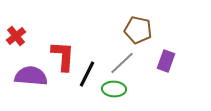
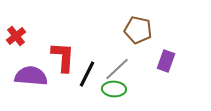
red L-shape: moved 1 px down
gray line: moved 5 px left, 6 px down
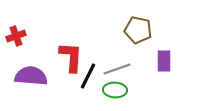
red cross: rotated 18 degrees clockwise
red L-shape: moved 8 px right
purple rectangle: moved 2 px left; rotated 20 degrees counterclockwise
gray line: rotated 24 degrees clockwise
black line: moved 1 px right, 2 px down
green ellipse: moved 1 px right, 1 px down
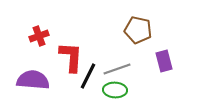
red cross: moved 23 px right
purple rectangle: rotated 15 degrees counterclockwise
purple semicircle: moved 2 px right, 4 px down
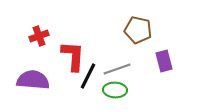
red L-shape: moved 2 px right, 1 px up
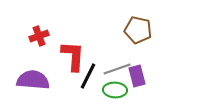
purple rectangle: moved 27 px left, 15 px down
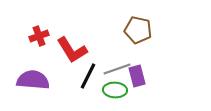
red L-shape: moved 1 px left, 6 px up; rotated 144 degrees clockwise
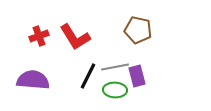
red L-shape: moved 3 px right, 13 px up
gray line: moved 2 px left, 2 px up; rotated 8 degrees clockwise
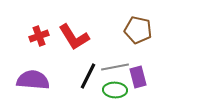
red L-shape: moved 1 px left
purple rectangle: moved 1 px right, 1 px down
